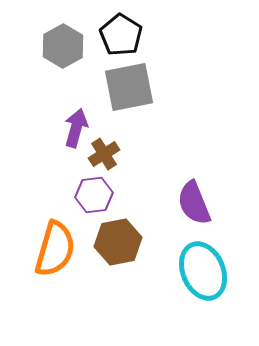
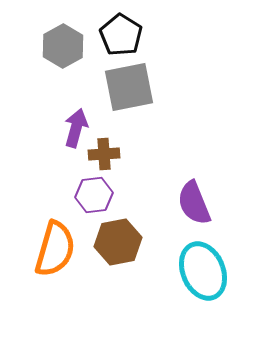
brown cross: rotated 28 degrees clockwise
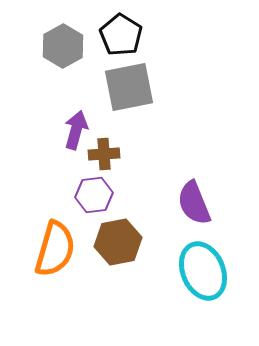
purple arrow: moved 2 px down
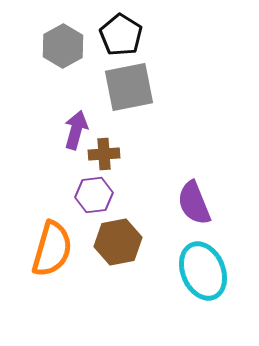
orange semicircle: moved 3 px left
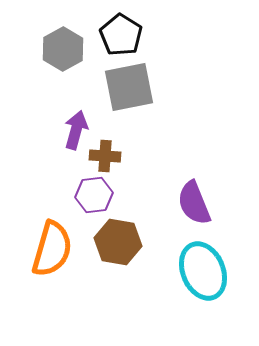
gray hexagon: moved 3 px down
brown cross: moved 1 px right, 2 px down; rotated 8 degrees clockwise
brown hexagon: rotated 21 degrees clockwise
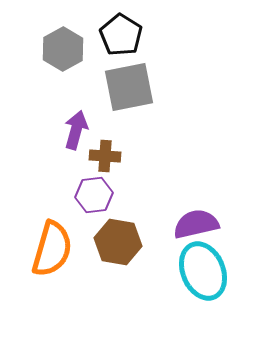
purple semicircle: moved 2 px right, 21 px down; rotated 99 degrees clockwise
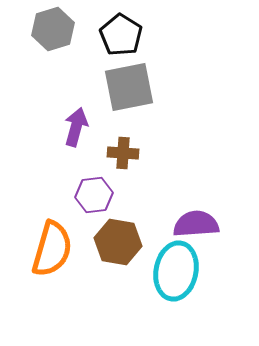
gray hexagon: moved 10 px left, 20 px up; rotated 12 degrees clockwise
purple arrow: moved 3 px up
brown cross: moved 18 px right, 3 px up
purple semicircle: rotated 9 degrees clockwise
cyan ellipse: moved 27 px left; rotated 34 degrees clockwise
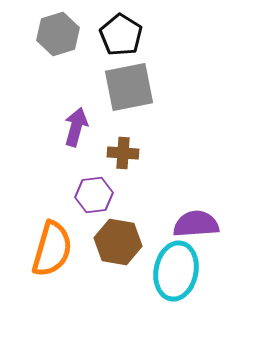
gray hexagon: moved 5 px right, 5 px down
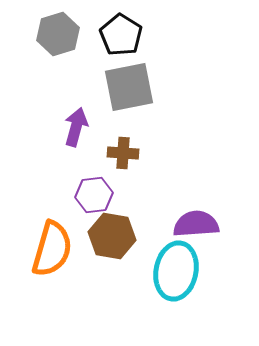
brown hexagon: moved 6 px left, 6 px up
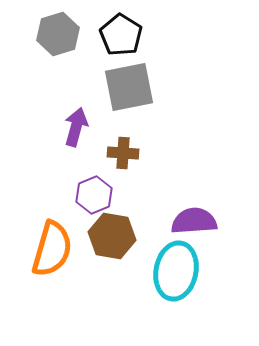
purple hexagon: rotated 15 degrees counterclockwise
purple semicircle: moved 2 px left, 3 px up
